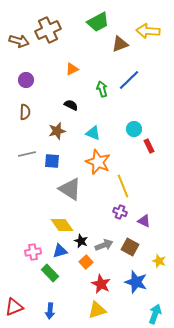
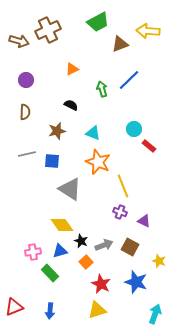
red rectangle: rotated 24 degrees counterclockwise
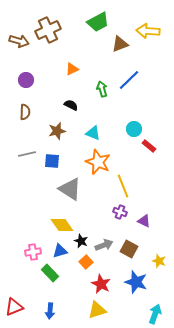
brown square: moved 1 px left, 2 px down
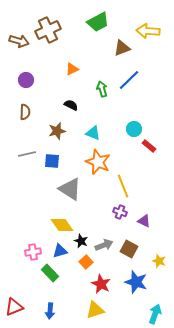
brown triangle: moved 2 px right, 4 px down
yellow triangle: moved 2 px left
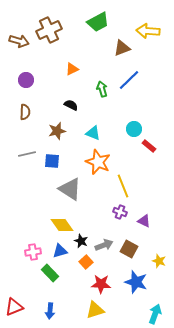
brown cross: moved 1 px right
red star: rotated 24 degrees counterclockwise
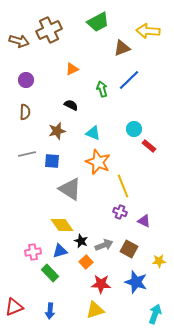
yellow star: rotated 24 degrees counterclockwise
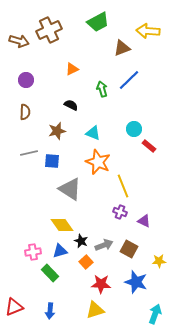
gray line: moved 2 px right, 1 px up
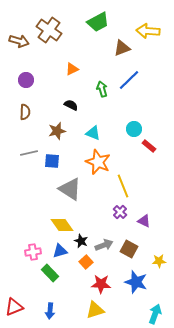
brown cross: rotated 30 degrees counterclockwise
purple cross: rotated 24 degrees clockwise
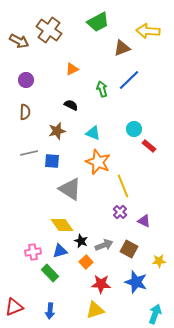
brown arrow: rotated 12 degrees clockwise
